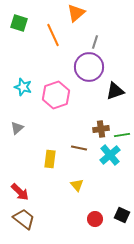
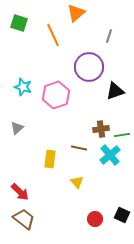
gray line: moved 14 px right, 6 px up
yellow triangle: moved 3 px up
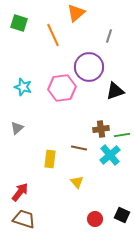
pink hexagon: moved 6 px right, 7 px up; rotated 12 degrees clockwise
red arrow: rotated 96 degrees counterclockwise
brown trapezoid: rotated 20 degrees counterclockwise
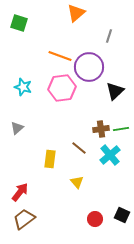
orange line: moved 7 px right, 21 px down; rotated 45 degrees counterclockwise
black triangle: rotated 24 degrees counterclockwise
green line: moved 1 px left, 6 px up
brown line: rotated 28 degrees clockwise
brown trapezoid: rotated 55 degrees counterclockwise
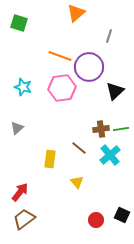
red circle: moved 1 px right, 1 px down
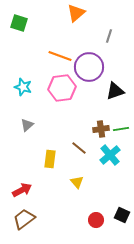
black triangle: rotated 24 degrees clockwise
gray triangle: moved 10 px right, 3 px up
red arrow: moved 2 px right, 2 px up; rotated 24 degrees clockwise
